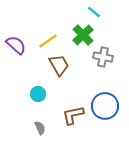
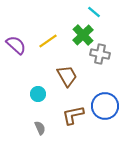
gray cross: moved 3 px left, 3 px up
brown trapezoid: moved 8 px right, 11 px down
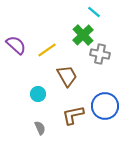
yellow line: moved 1 px left, 9 px down
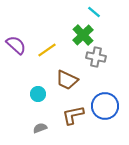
gray cross: moved 4 px left, 3 px down
brown trapezoid: moved 4 px down; rotated 145 degrees clockwise
gray semicircle: rotated 88 degrees counterclockwise
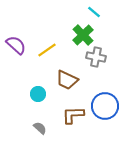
brown L-shape: rotated 10 degrees clockwise
gray semicircle: rotated 64 degrees clockwise
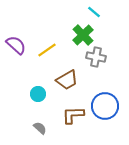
brown trapezoid: rotated 55 degrees counterclockwise
